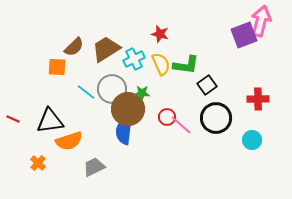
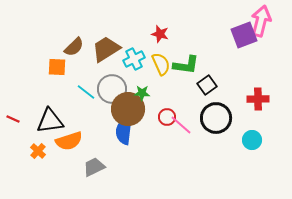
orange cross: moved 12 px up
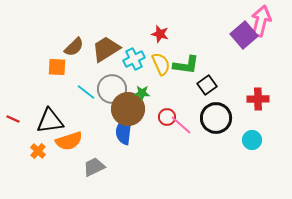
purple square: rotated 20 degrees counterclockwise
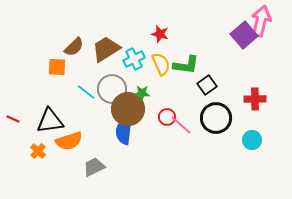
red cross: moved 3 px left
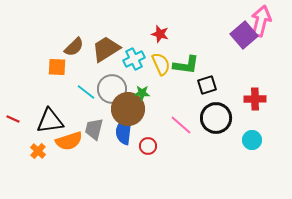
black square: rotated 18 degrees clockwise
red circle: moved 19 px left, 29 px down
gray trapezoid: moved 38 px up; rotated 50 degrees counterclockwise
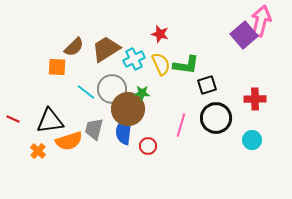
pink line: rotated 65 degrees clockwise
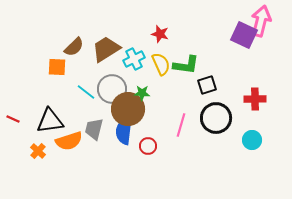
purple square: rotated 24 degrees counterclockwise
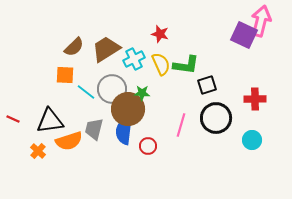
orange square: moved 8 px right, 8 px down
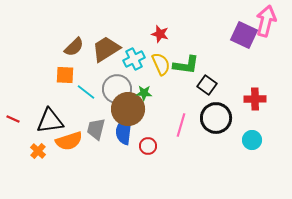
pink arrow: moved 5 px right
black square: rotated 36 degrees counterclockwise
gray circle: moved 5 px right
green star: moved 2 px right
gray trapezoid: moved 2 px right
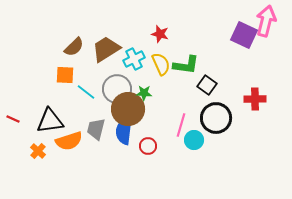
cyan circle: moved 58 px left
